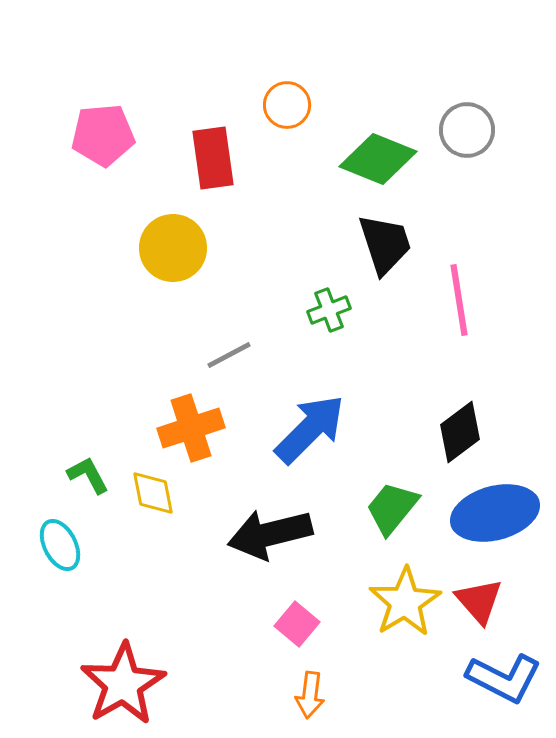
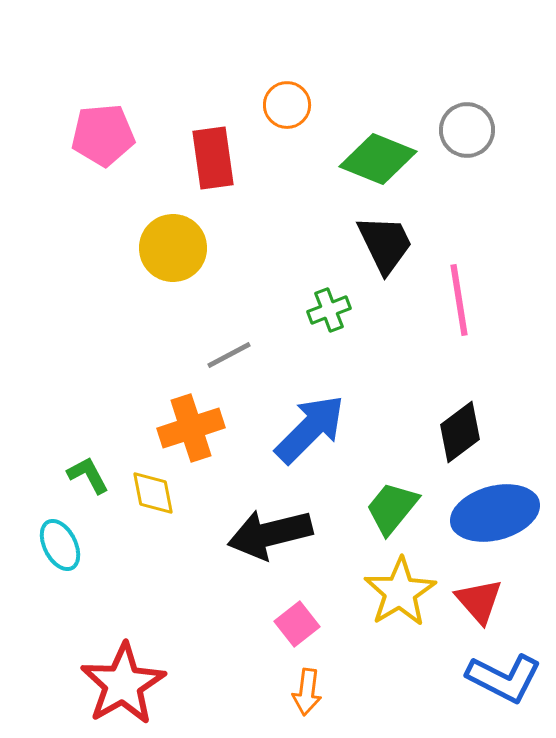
black trapezoid: rotated 8 degrees counterclockwise
yellow star: moved 5 px left, 10 px up
pink square: rotated 12 degrees clockwise
orange arrow: moved 3 px left, 3 px up
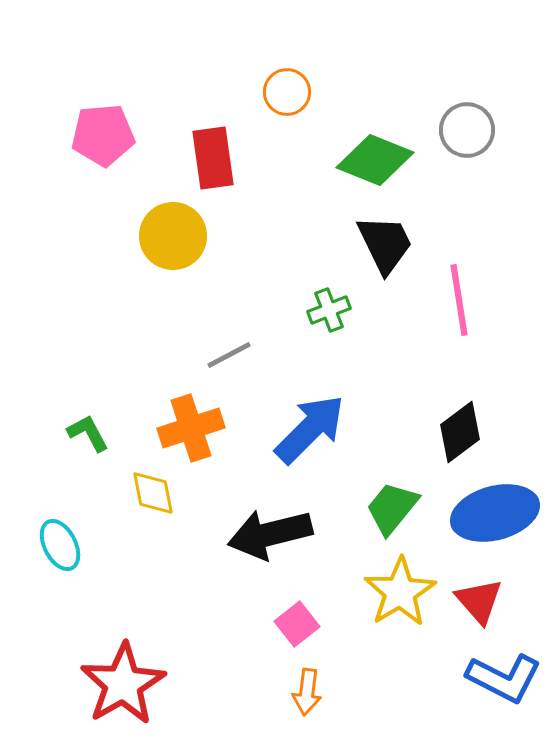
orange circle: moved 13 px up
green diamond: moved 3 px left, 1 px down
yellow circle: moved 12 px up
green L-shape: moved 42 px up
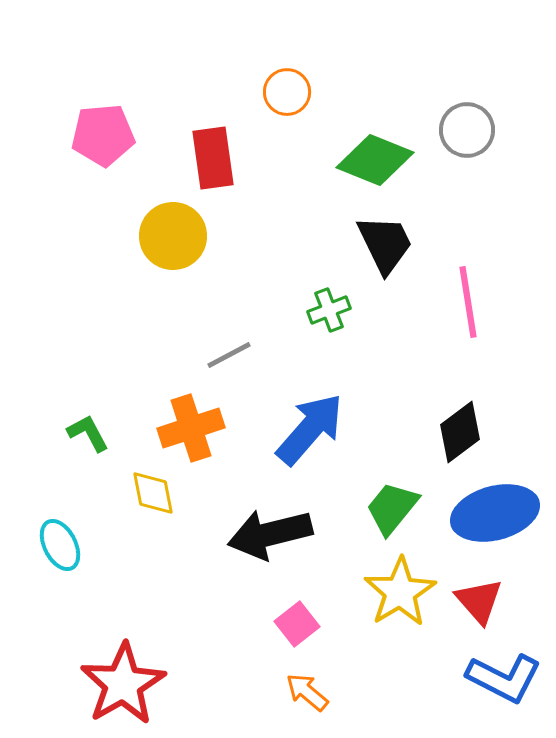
pink line: moved 9 px right, 2 px down
blue arrow: rotated 4 degrees counterclockwise
orange arrow: rotated 123 degrees clockwise
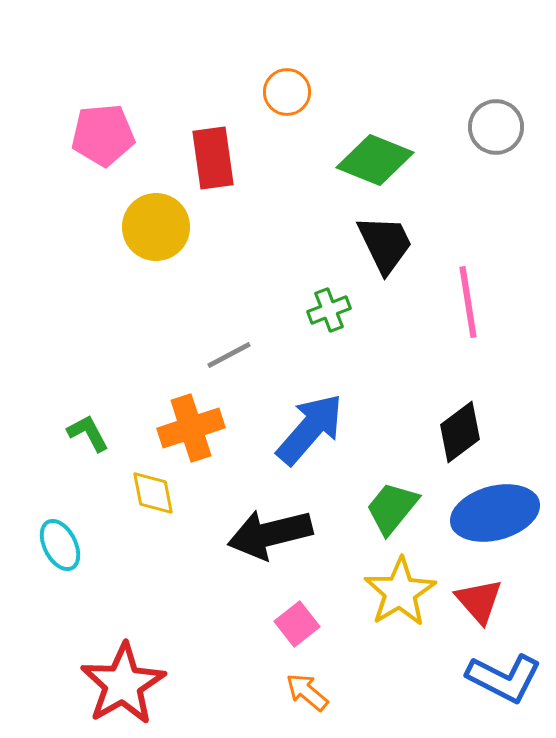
gray circle: moved 29 px right, 3 px up
yellow circle: moved 17 px left, 9 px up
